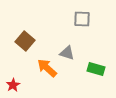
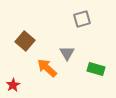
gray square: rotated 18 degrees counterclockwise
gray triangle: rotated 42 degrees clockwise
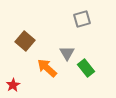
green rectangle: moved 10 px left, 1 px up; rotated 36 degrees clockwise
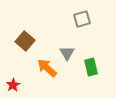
green rectangle: moved 5 px right, 1 px up; rotated 24 degrees clockwise
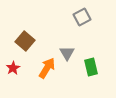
gray square: moved 2 px up; rotated 12 degrees counterclockwise
orange arrow: rotated 80 degrees clockwise
red star: moved 17 px up
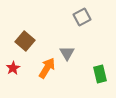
green rectangle: moved 9 px right, 7 px down
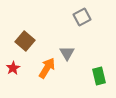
green rectangle: moved 1 px left, 2 px down
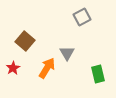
green rectangle: moved 1 px left, 2 px up
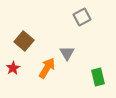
brown square: moved 1 px left
green rectangle: moved 3 px down
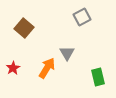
brown square: moved 13 px up
